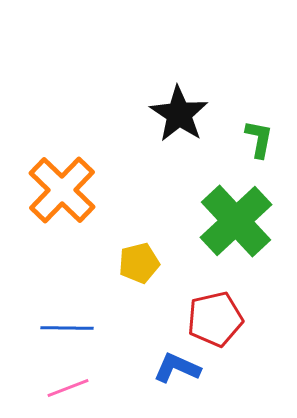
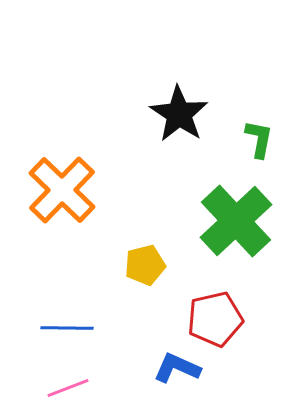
yellow pentagon: moved 6 px right, 2 px down
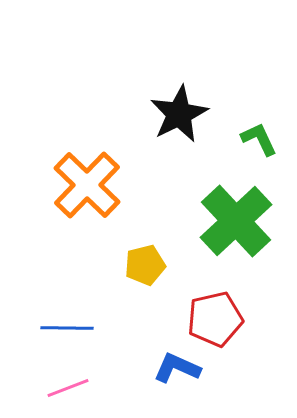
black star: rotated 12 degrees clockwise
green L-shape: rotated 36 degrees counterclockwise
orange cross: moved 25 px right, 5 px up
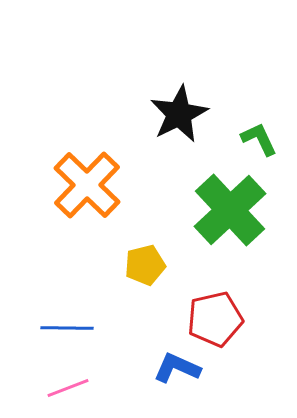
green cross: moved 6 px left, 11 px up
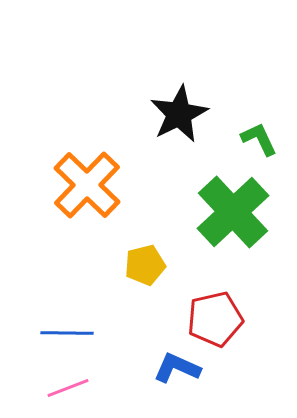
green cross: moved 3 px right, 2 px down
blue line: moved 5 px down
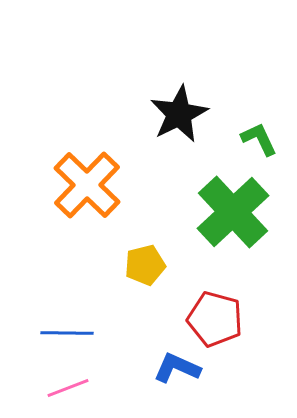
red pentagon: rotated 28 degrees clockwise
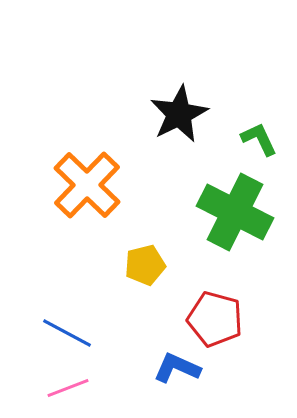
green cross: moved 2 px right; rotated 20 degrees counterclockwise
blue line: rotated 27 degrees clockwise
